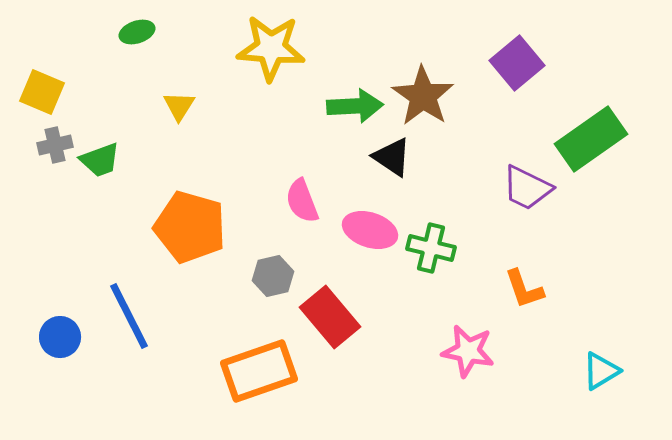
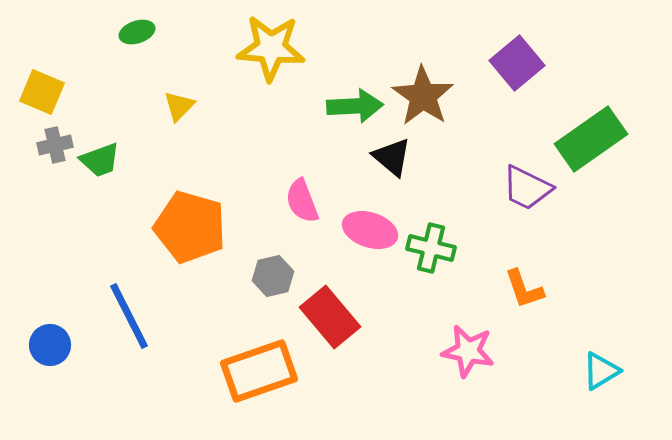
yellow triangle: rotated 12 degrees clockwise
black triangle: rotated 6 degrees clockwise
blue circle: moved 10 px left, 8 px down
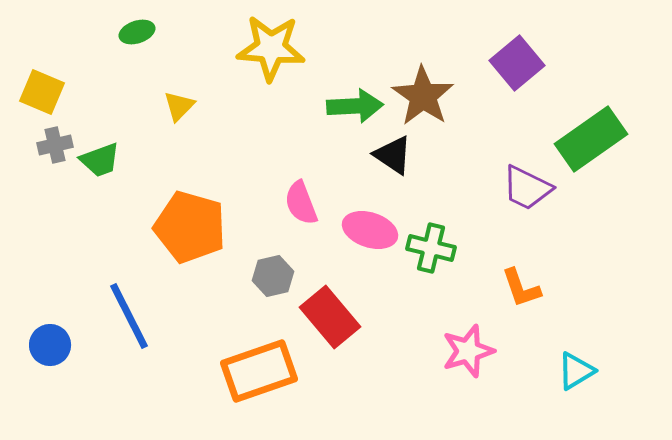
black triangle: moved 1 px right, 2 px up; rotated 6 degrees counterclockwise
pink semicircle: moved 1 px left, 2 px down
orange L-shape: moved 3 px left, 1 px up
pink star: rotated 28 degrees counterclockwise
cyan triangle: moved 25 px left
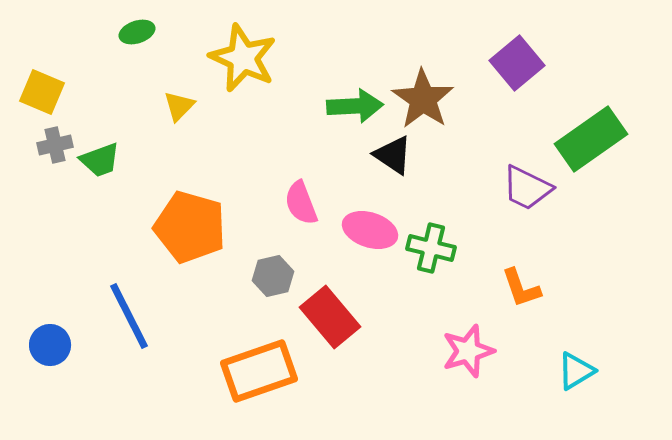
yellow star: moved 28 px left, 10 px down; rotated 20 degrees clockwise
brown star: moved 3 px down
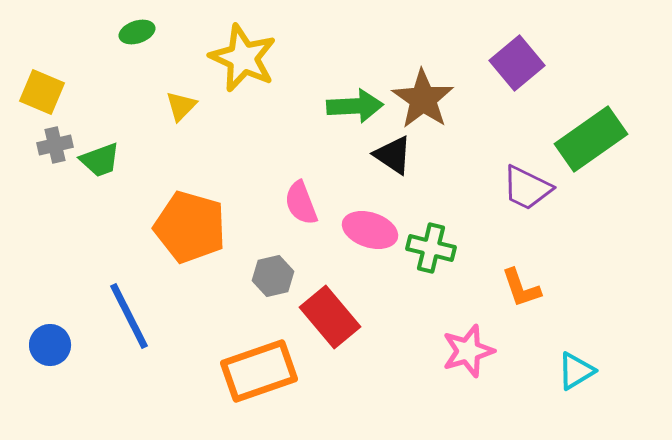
yellow triangle: moved 2 px right
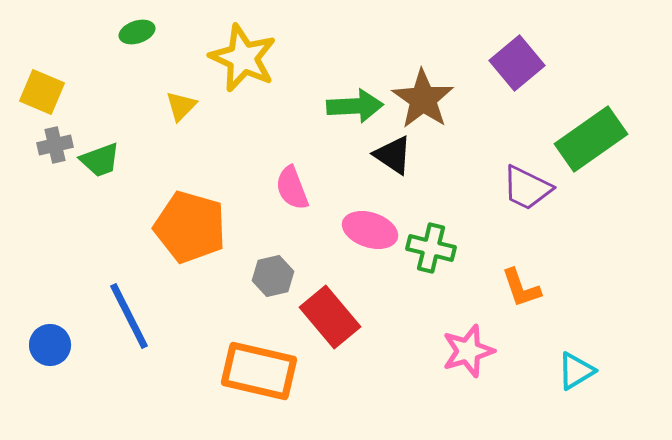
pink semicircle: moved 9 px left, 15 px up
orange rectangle: rotated 32 degrees clockwise
